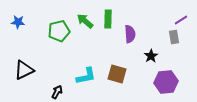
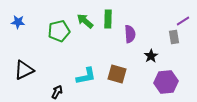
purple line: moved 2 px right, 1 px down
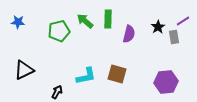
purple semicircle: moved 1 px left; rotated 18 degrees clockwise
black star: moved 7 px right, 29 px up
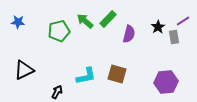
green rectangle: rotated 42 degrees clockwise
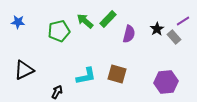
black star: moved 1 px left, 2 px down
gray rectangle: rotated 32 degrees counterclockwise
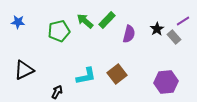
green rectangle: moved 1 px left, 1 px down
brown square: rotated 36 degrees clockwise
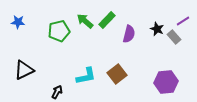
black star: rotated 16 degrees counterclockwise
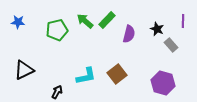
purple line: rotated 56 degrees counterclockwise
green pentagon: moved 2 px left, 1 px up
gray rectangle: moved 3 px left, 8 px down
purple hexagon: moved 3 px left, 1 px down; rotated 20 degrees clockwise
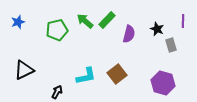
blue star: rotated 24 degrees counterclockwise
gray rectangle: rotated 24 degrees clockwise
